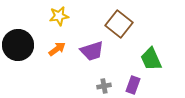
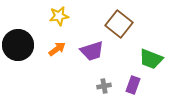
green trapezoid: rotated 45 degrees counterclockwise
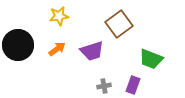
brown square: rotated 16 degrees clockwise
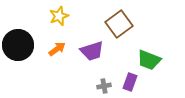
yellow star: rotated 12 degrees counterclockwise
green trapezoid: moved 2 px left, 1 px down
purple rectangle: moved 3 px left, 3 px up
